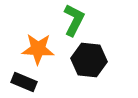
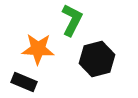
green L-shape: moved 2 px left
black hexagon: moved 8 px right, 1 px up; rotated 20 degrees counterclockwise
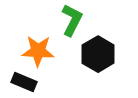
orange star: moved 2 px down
black hexagon: moved 1 px right, 5 px up; rotated 16 degrees counterclockwise
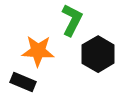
black rectangle: moved 1 px left
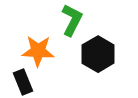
black rectangle: rotated 45 degrees clockwise
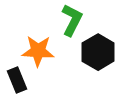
black hexagon: moved 2 px up
black rectangle: moved 6 px left, 2 px up
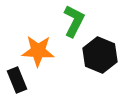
green L-shape: moved 2 px right, 1 px down
black hexagon: moved 2 px right, 3 px down; rotated 8 degrees counterclockwise
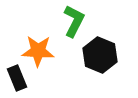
black rectangle: moved 2 px up
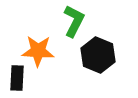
black hexagon: moved 2 px left
black rectangle: rotated 25 degrees clockwise
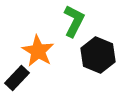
orange star: rotated 28 degrees clockwise
black rectangle: rotated 40 degrees clockwise
